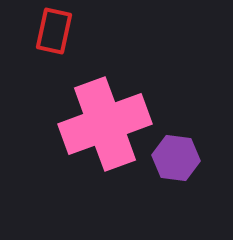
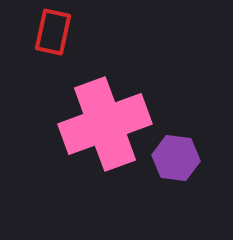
red rectangle: moved 1 px left, 1 px down
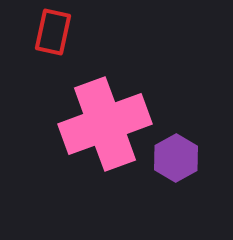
purple hexagon: rotated 24 degrees clockwise
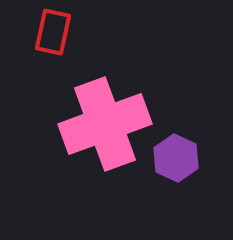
purple hexagon: rotated 6 degrees counterclockwise
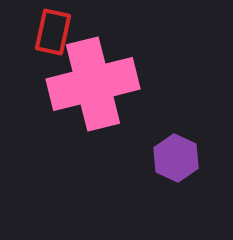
pink cross: moved 12 px left, 40 px up; rotated 6 degrees clockwise
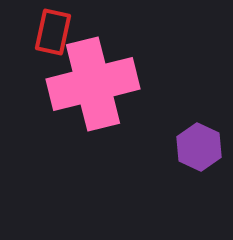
purple hexagon: moved 23 px right, 11 px up
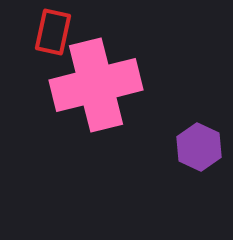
pink cross: moved 3 px right, 1 px down
